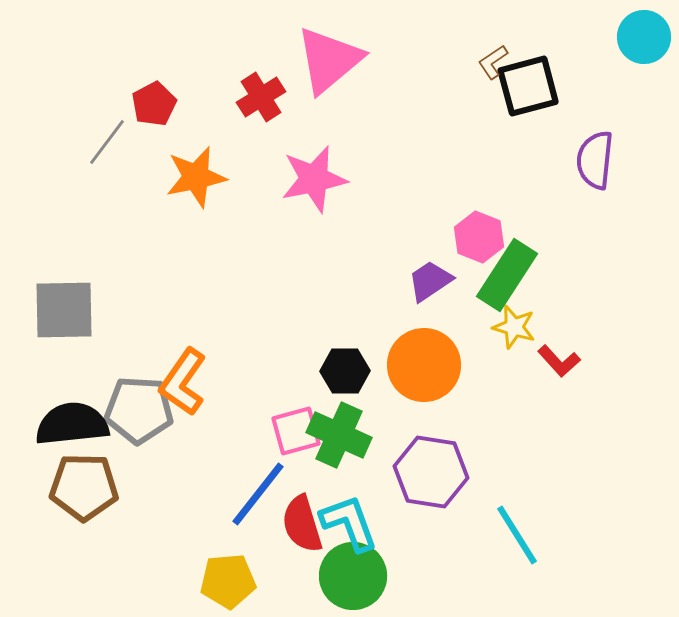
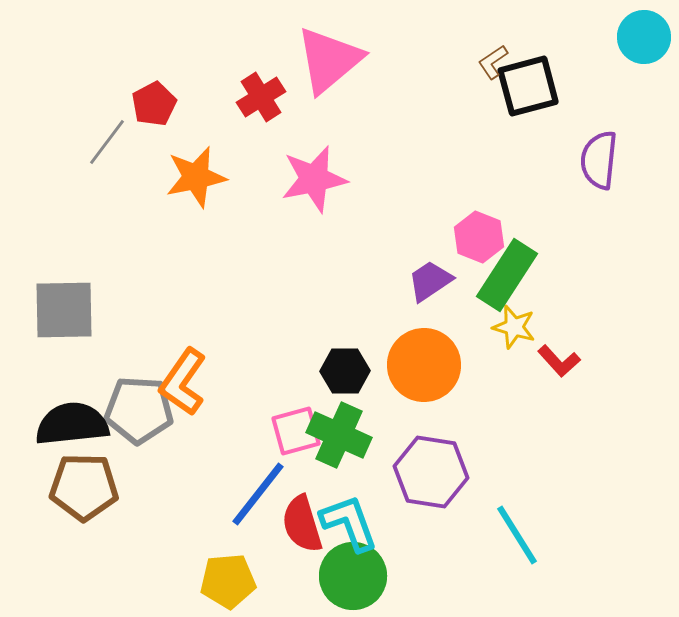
purple semicircle: moved 4 px right
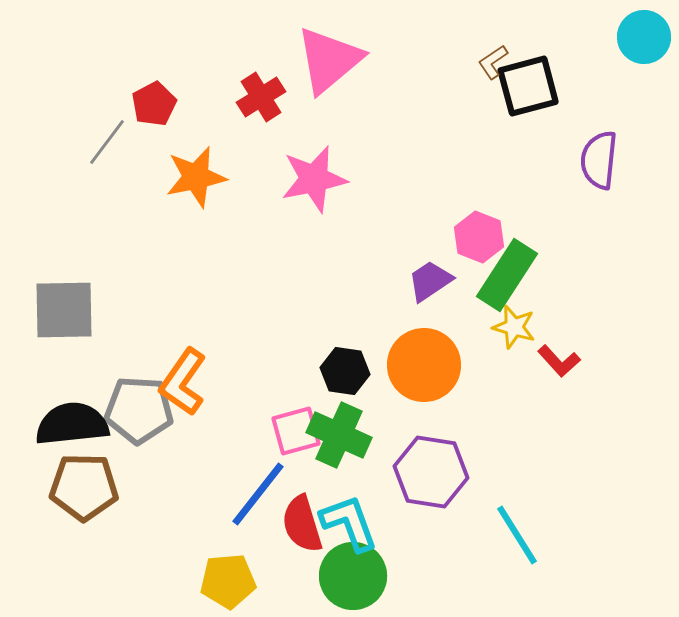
black hexagon: rotated 9 degrees clockwise
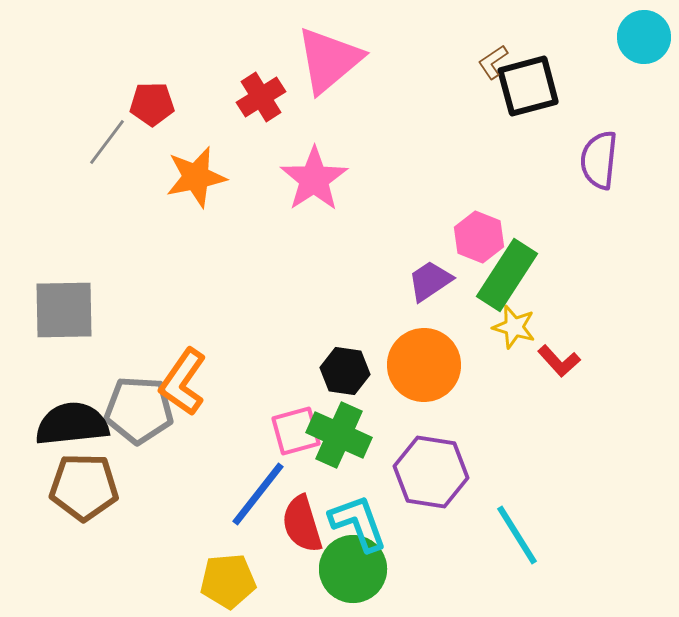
red pentagon: moved 2 px left; rotated 27 degrees clockwise
pink star: rotated 22 degrees counterclockwise
cyan L-shape: moved 9 px right
green circle: moved 7 px up
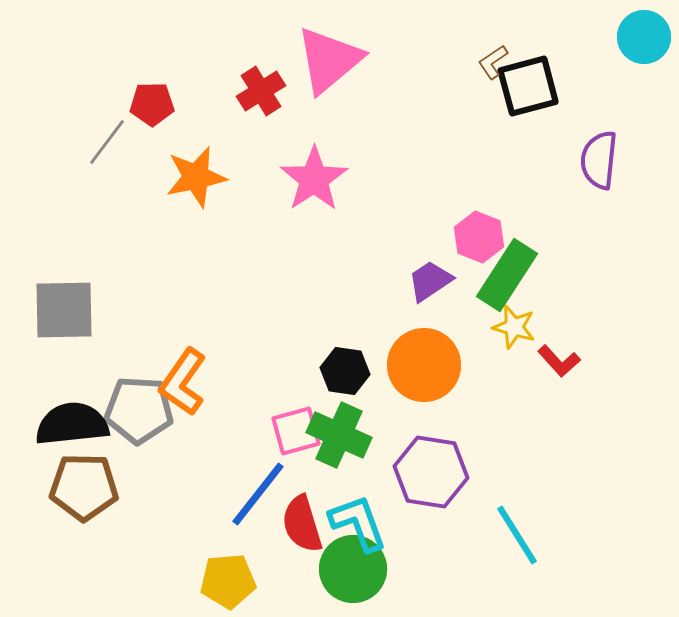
red cross: moved 6 px up
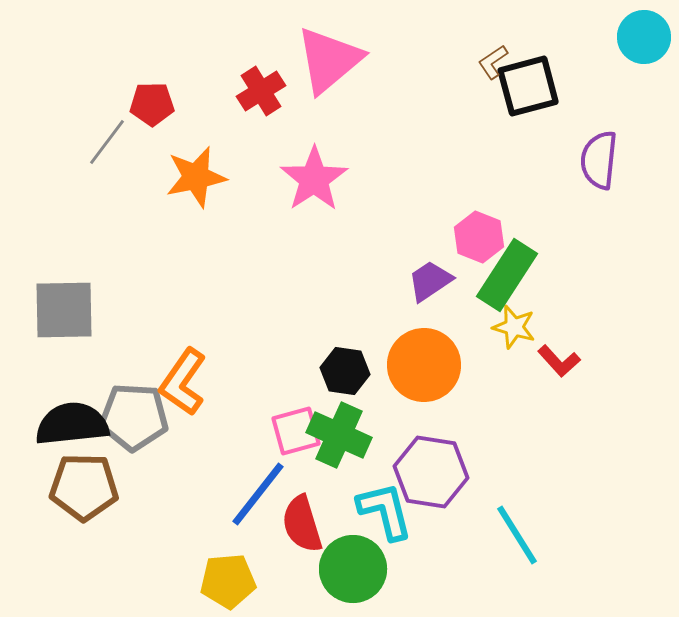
gray pentagon: moved 5 px left, 7 px down
cyan L-shape: moved 27 px right, 12 px up; rotated 6 degrees clockwise
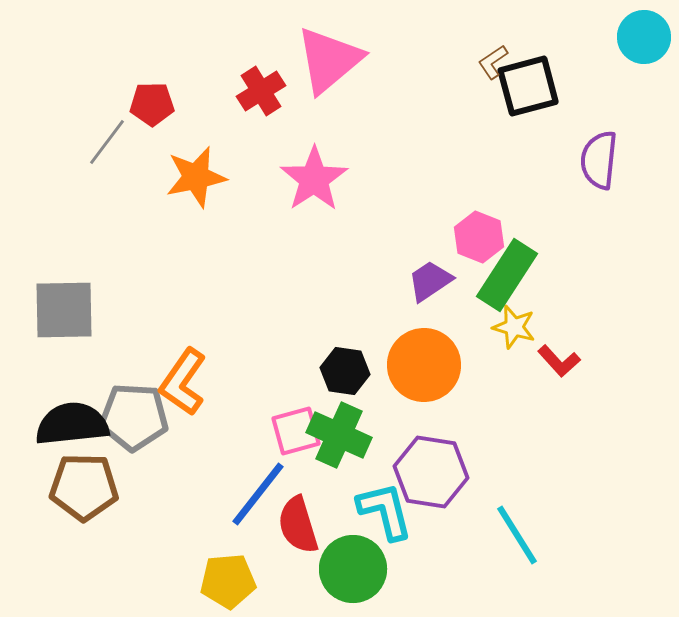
red semicircle: moved 4 px left, 1 px down
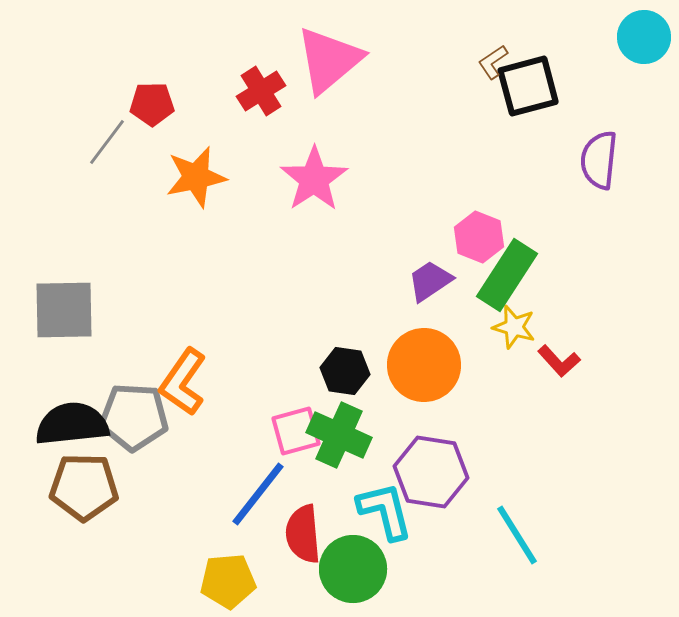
red semicircle: moved 5 px right, 9 px down; rotated 12 degrees clockwise
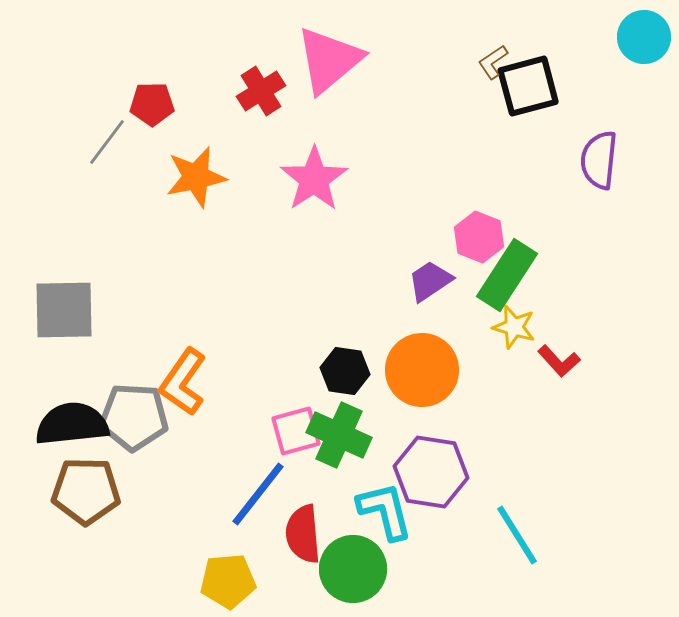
orange circle: moved 2 px left, 5 px down
brown pentagon: moved 2 px right, 4 px down
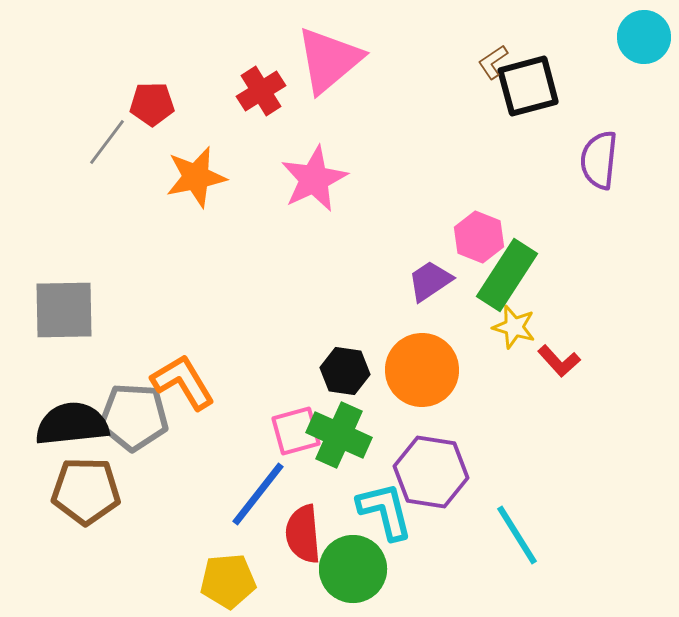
pink star: rotated 8 degrees clockwise
orange L-shape: rotated 114 degrees clockwise
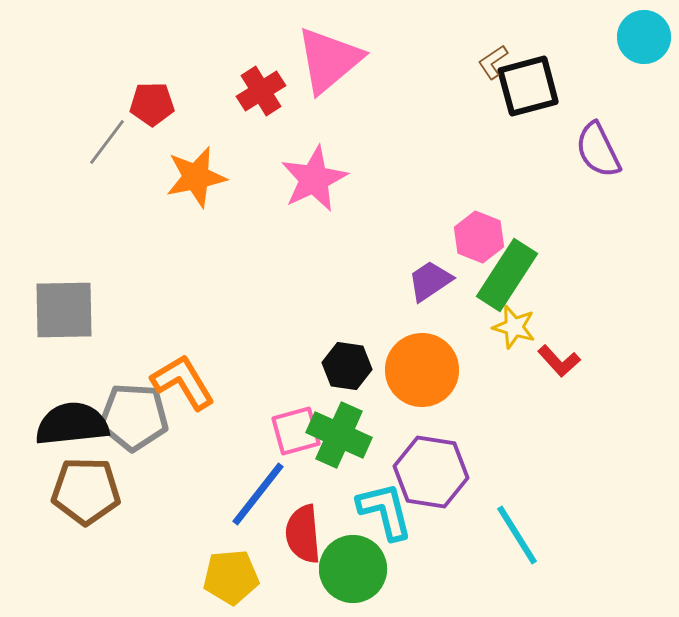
purple semicircle: moved 1 px left, 10 px up; rotated 32 degrees counterclockwise
black hexagon: moved 2 px right, 5 px up
yellow pentagon: moved 3 px right, 4 px up
